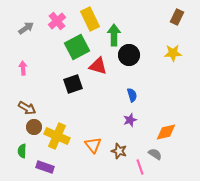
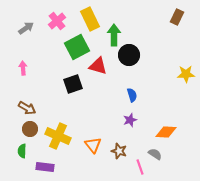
yellow star: moved 13 px right, 21 px down
brown circle: moved 4 px left, 2 px down
orange diamond: rotated 15 degrees clockwise
yellow cross: moved 1 px right
purple rectangle: rotated 12 degrees counterclockwise
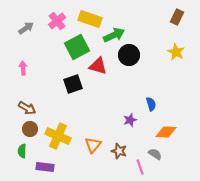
yellow rectangle: rotated 45 degrees counterclockwise
green arrow: rotated 65 degrees clockwise
yellow star: moved 10 px left, 22 px up; rotated 30 degrees clockwise
blue semicircle: moved 19 px right, 9 px down
orange triangle: rotated 18 degrees clockwise
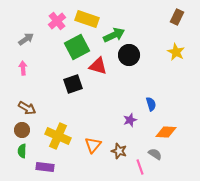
yellow rectangle: moved 3 px left
gray arrow: moved 11 px down
brown circle: moved 8 px left, 1 px down
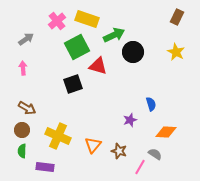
black circle: moved 4 px right, 3 px up
pink line: rotated 49 degrees clockwise
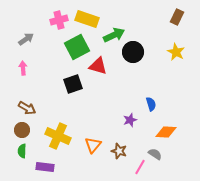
pink cross: moved 2 px right, 1 px up; rotated 24 degrees clockwise
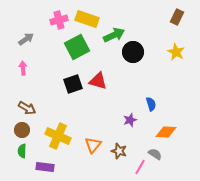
red triangle: moved 15 px down
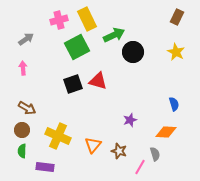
yellow rectangle: rotated 45 degrees clockwise
blue semicircle: moved 23 px right
gray semicircle: rotated 40 degrees clockwise
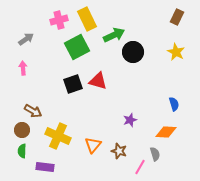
brown arrow: moved 6 px right, 3 px down
